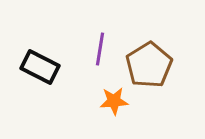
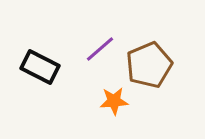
purple line: rotated 40 degrees clockwise
brown pentagon: rotated 9 degrees clockwise
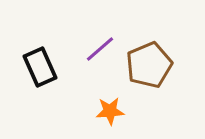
black rectangle: rotated 39 degrees clockwise
orange star: moved 4 px left, 10 px down
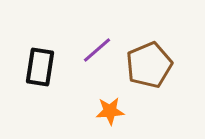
purple line: moved 3 px left, 1 px down
black rectangle: rotated 33 degrees clockwise
